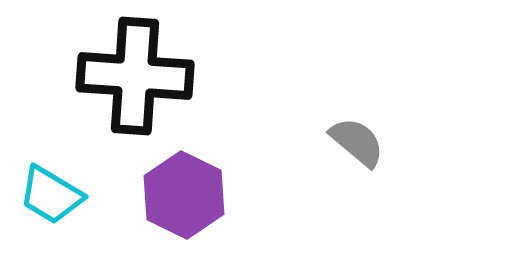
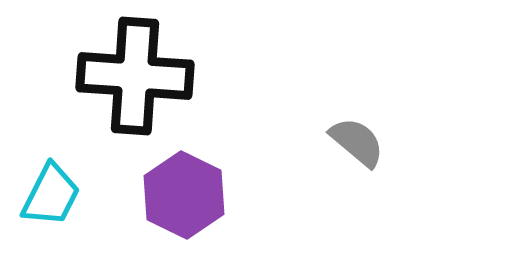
cyan trapezoid: rotated 94 degrees counterclockwise
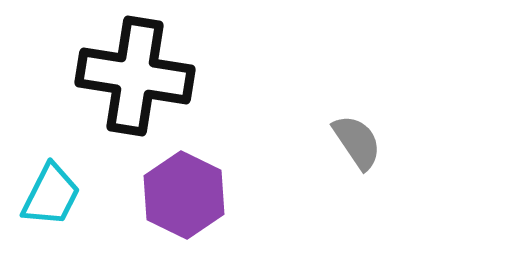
black cross: rotated 5 degrees clockwise
gray semicircle: rotated 16 degrees clockwise
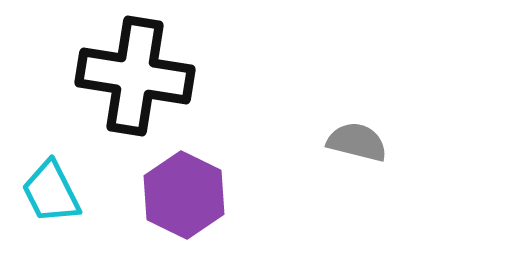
gray semicircle: rotated 42 degrees counterclockwise
cyan trapezoid: moved 3 px up; rotated 126 degrees clockwise
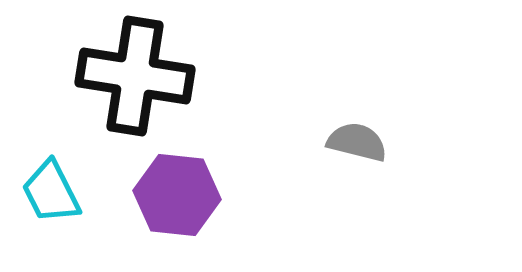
purple hexagon: moved 7 px left; rotated 20 degrees counterclockwise
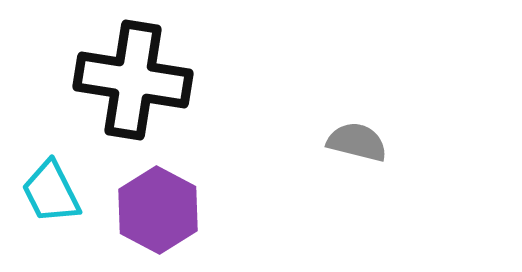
black cross: moved 2 px left, 4 px down
purple hexagon: moved 19 px left, 15 px down; rotated 22 degrees clockwise
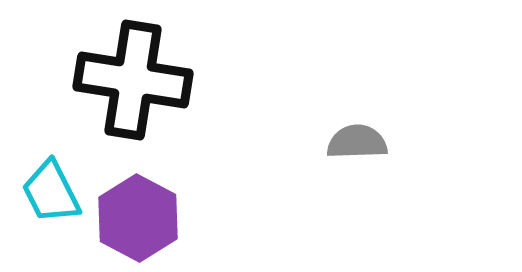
gray semicircle: rotated 16 degrees counterclockwise
purple hexagon: moved 20 px left, 8 px down
